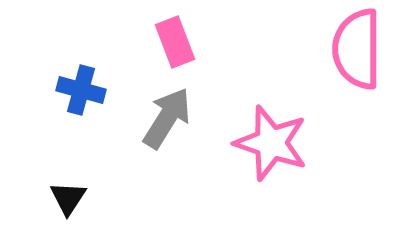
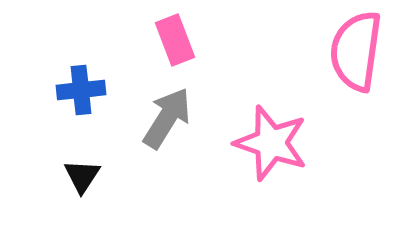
pink rectangle: moved 2 px up
pink semicircle: moved 1 px left, 2 px down; rotated 8 degrees clockwise
blue cross: rotated 21 degrees counterclockwise
black triangle: moved 14 px right, 22 px up
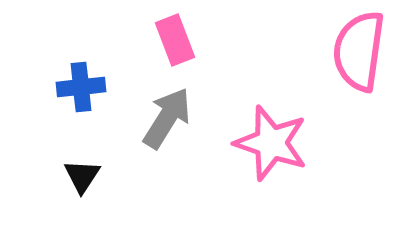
pink semicircle: moved 3 px right
blue cross: moved 3 px up
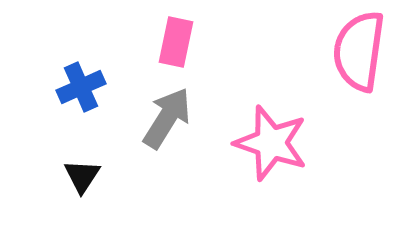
pink rectangle: moved 1 px right, 2 px down; rotated 33 degrees clockwise
blue cross: rotated 18 degrees counterclockwise
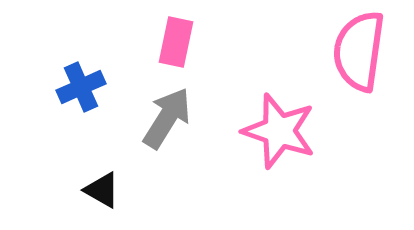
pink star: moved 8 px right, 12 px up
black triangle: moved 20 px right, 14 px down; rotated 33 degrees counterclockwise
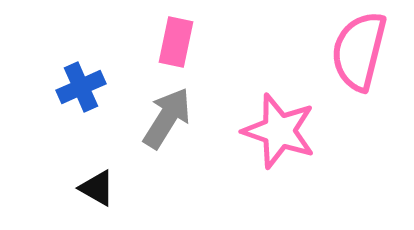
pink semicircle: rotated 6 degrees clockwise
black triangle: moved 5 px left, 2 px up
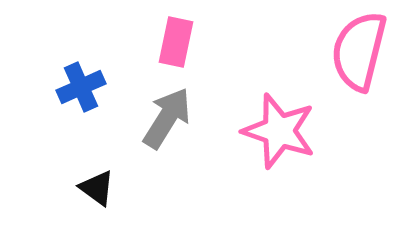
black triangle: rotated 6 degrees clockwise
